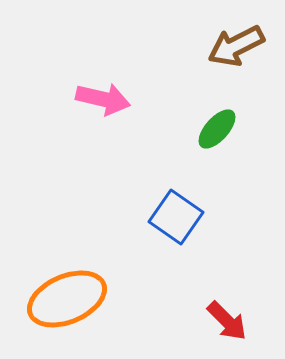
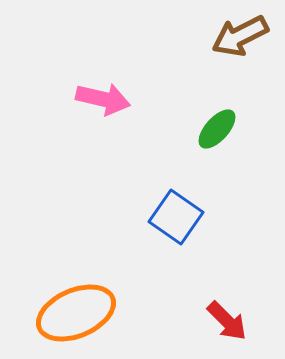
brown arrow: moved 4 px right, 10 px up
orange ellipse: moved 9 px right, 14 px down
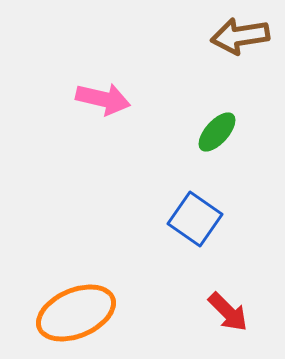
brown arrow: rotated 18 degrees clockwise
green ellipse: moved 3 px down
blue square: moved 19 px right, 2 px down
red arrow: moved 1 px right, 9 px up
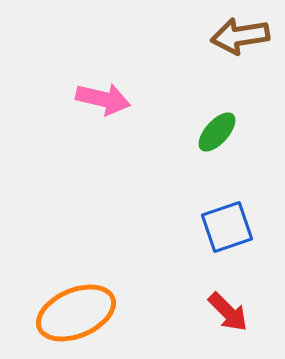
blue square: moved 32 px right, 8 px down; rotated 36 degrees clockwise
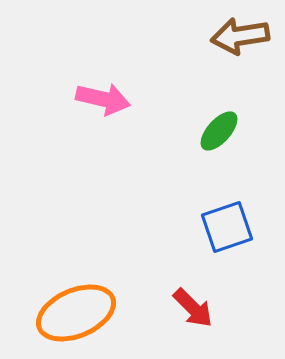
green ellipse: moved 2 px right, 1 px up
red arrow: moved 35 px left, 4 px up
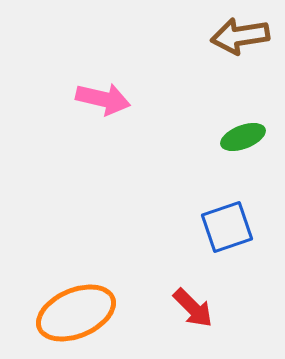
green ellipse: moved 24 px right, 6 px down; rotated 27 degrees clockwise
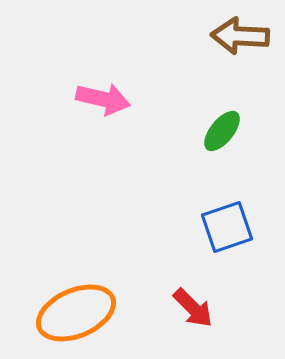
brown arrow: rotated 12 degrees clockwise
green ellipse: moved 21 px left, 6 px up; rotated 30 degrees counterclockwise
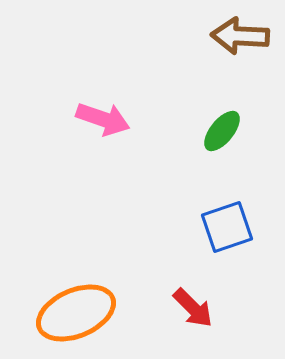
pink arrow: moved 20 px down; rotated 6 degrees clockwise
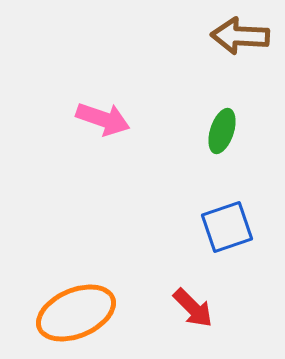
green ellipse: rotated 21 degrees counterclockwise
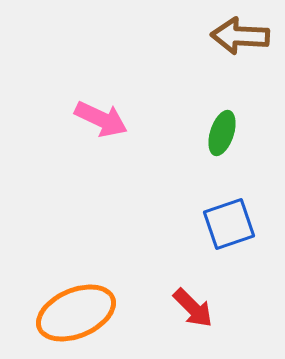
pink arrow: moved 2 px left; rotated 6 degrees clockwise
green ellipse: moved 2 px down
blue square: moved 2 px right, 3 px up
